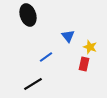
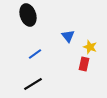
blue line: moved 11 px left, 3 px up
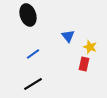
blue line: moved 2 px left
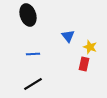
blue line: rotated 32 degrees clockwise
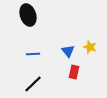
blue triangle: moved 15 px down
red rectangle: moved 10 px left, 8 px down
black line: rotated 12 degrees counterclockwise
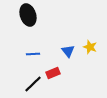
red rectangle: moved 21 px left, 1 px down; rotated 56 degrees clockwise
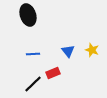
yellow star: moved 2 px right, 3 px down
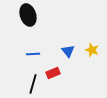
black line: rotated 30 degrees counterclockwise
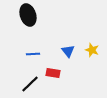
red rectangle: rotated 32 degrees clockwise
black line: moved 3 px left; rotated 30 degrees clockwise
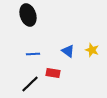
blue triangle: rotated 16 degrees counterclockwise
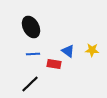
black ellipse: moved 3 px right, 12 px down; rotated 10 degrees counterclockwise
yellow star: rotated 16 degrees counterclockwise
red rectangle: moved 1 px right, 9 px up
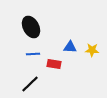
blue triangle: moved 2 px right, 4 px up; rotated 32 degrees counterclockwise
